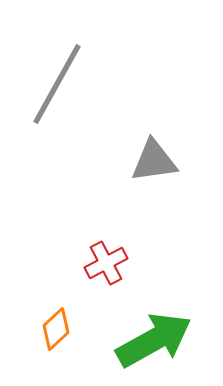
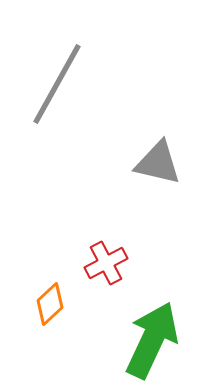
gray triangle: moved 4 px right, 2 px down; rotated 21 degrees clockwise
orange diamond: moved 6 px left, 25 px up
green arrow: moved 2 px left; rotated 36 degrees counterclockwise
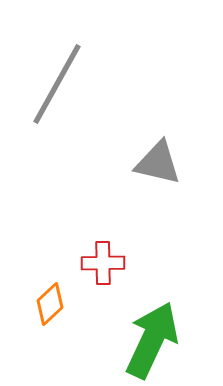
red cross: moved 3 px left; rotated 27 degrees clockwise
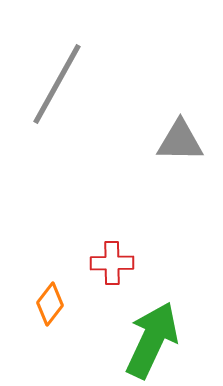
gray triangle: moved 22 px right, 22 px up; rotated 12 degrees counterclockwise
red cross: moved 9 px right
orange diamond: rotated 9 degrees counterclockwise
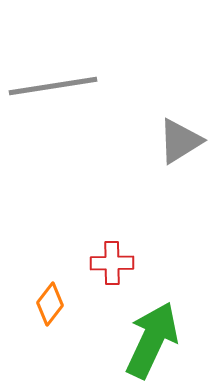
gray line: moved 4 px left, 2 px down; rotated 52 degrees clockwise
gray triangle: rotated 33 degrees counterclockwise
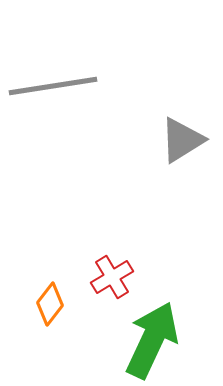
gray triangle: moved 2 px right, 1 px up
red cross: moved 14 px down; rotated 30 degrees counterclockwise
